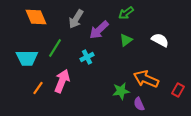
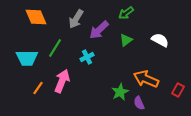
green star: moved 1 px left, 1 px down; rotated 18 degrees counterclockwise
purple semicircle: moved 1 px up
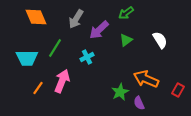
white semicircle: rotated 30 degrees clockwise
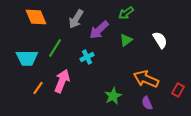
green star: moved 7 px left, 4 px down
purple semicircle: moved 8 px right
